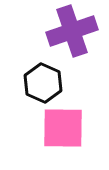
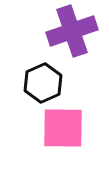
black hexagon: rotated 12 degrees clockwise
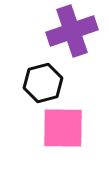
black hexagon: rotated 9 degrees clockwise
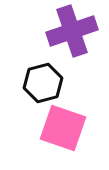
pink square: rotated 18 degrees clockwise
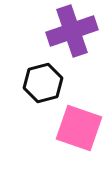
pink square: moved 16 px right
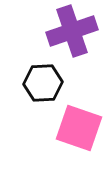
black hexagon: rotated 12 degrees clockwise
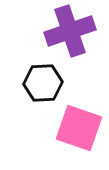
purple cross: moved 2 px left
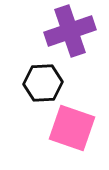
pink square: moved 7 px left
